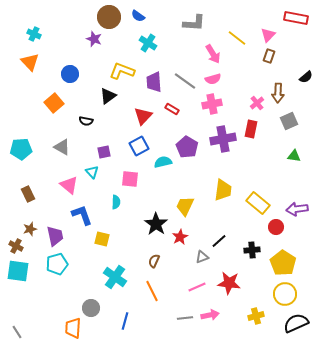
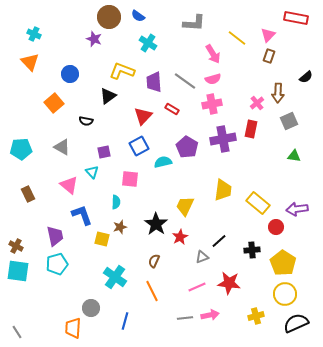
brown star at (30, 229): moved 90 px right, 2 px up
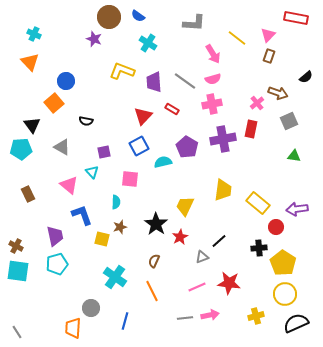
blue circle at (70, 74): moved 4 px left, 7 px down
brown arrow at (278, 93): rotated 72 degrees counterclockwise
black triangle at (108, 96): moved 76 px left, 29 px down; rotated 30 degrees counterclockwise
black cross at (252, 250): moved 7 px right, 2 px up
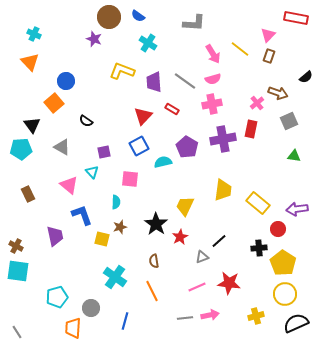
yellow line at (237, 38): moved 3 px right, 11 px down
black semicircle at (86, 121): rotated 24 degrees clockwise
red circle at (276, 227): moved 2 px right, 2 px down
brown semicircle at (154, 261): rotated 32 degrees counterclockwise
cyan pentagon at (57, 264): moved 33 px down
